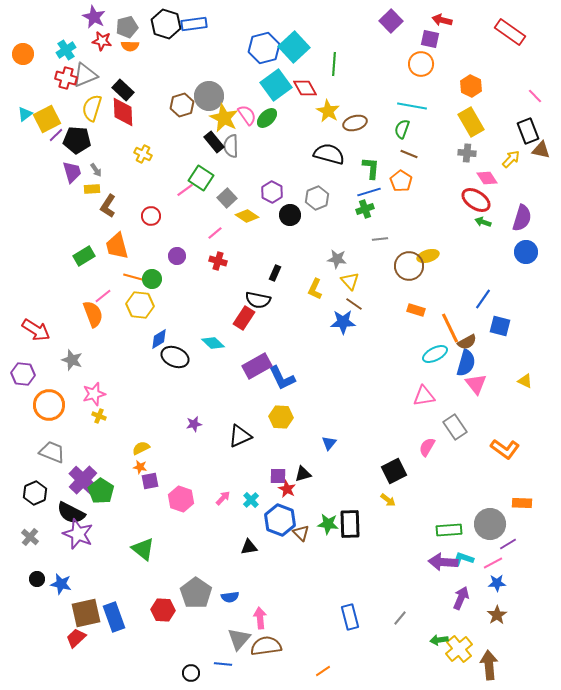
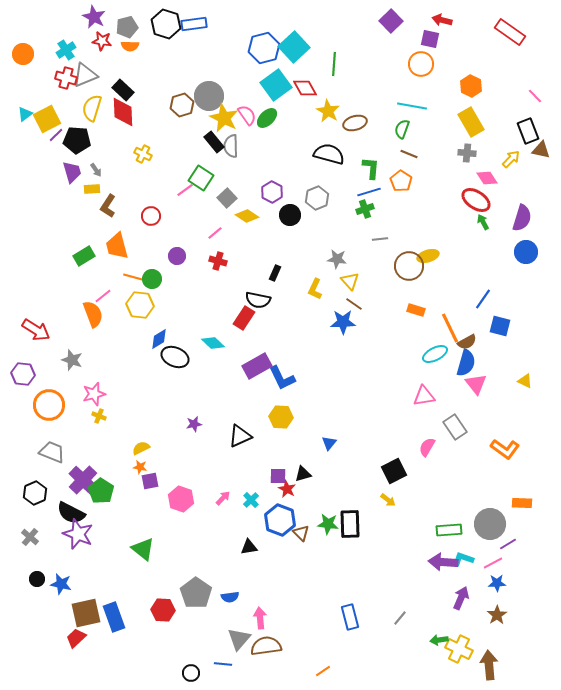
green arrow at (483, 222): rotated 42 degrees clockwise
yellow cross at (459, 649): rotated 24 degrees counterclockwise
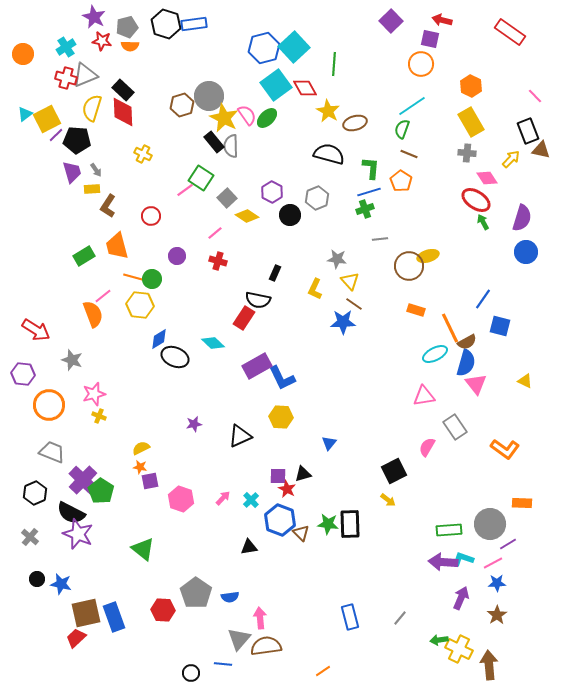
cyan cross at (66, 50): moved 3 px up
cyan line at (412, 106): rotated 44 degrees counterclockwise
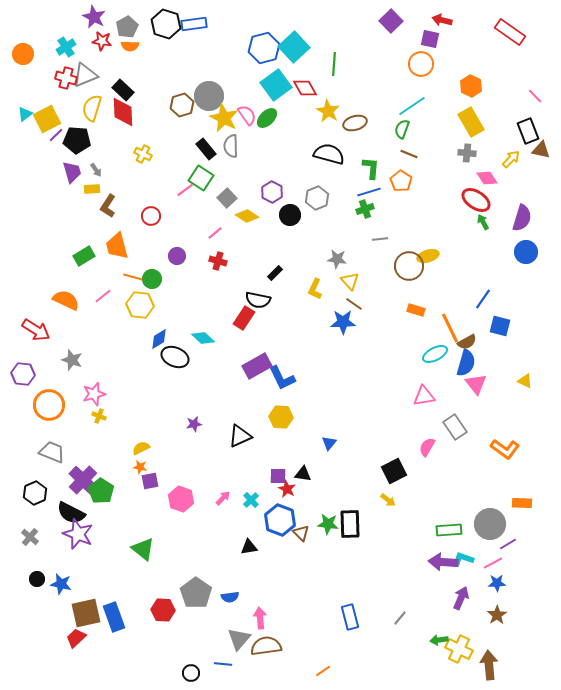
gray pentagon at (127, 27): rotated 15 degrees counterclockwise
black rectangle at (214, 142): moved 8 px left, 7 px down
black rectangle at (275, 273): rotated 21 degrees clockwise
orange semicircle at (93, 314): moved 27 px left, 14 px up; rotated 44 degrees counterclockwise
cyan diamond at (213, 343): moved 10 px left, 5 px up
black triangle at (303, 474): rotated 24 degrees clockwise
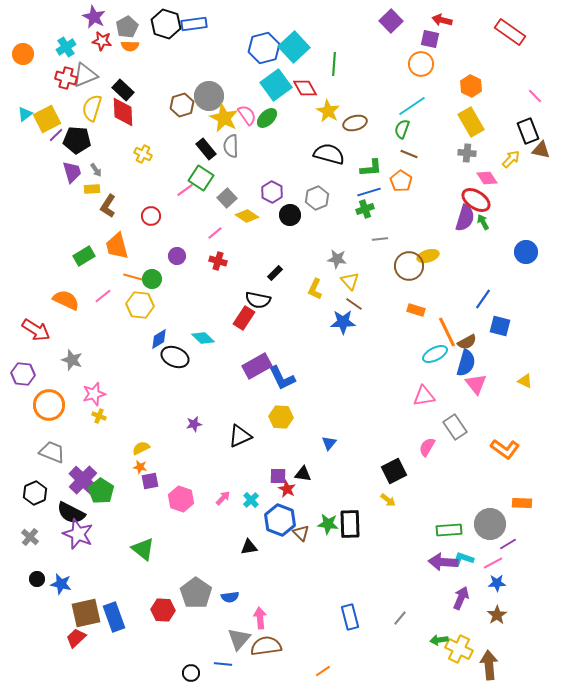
green L-shape at (371, 168): rotated 80 degrees clockwise
purple semicircle at (522, 218): moved 57 px left
orange line at (450, 328): moved 3 px left, 4 px down
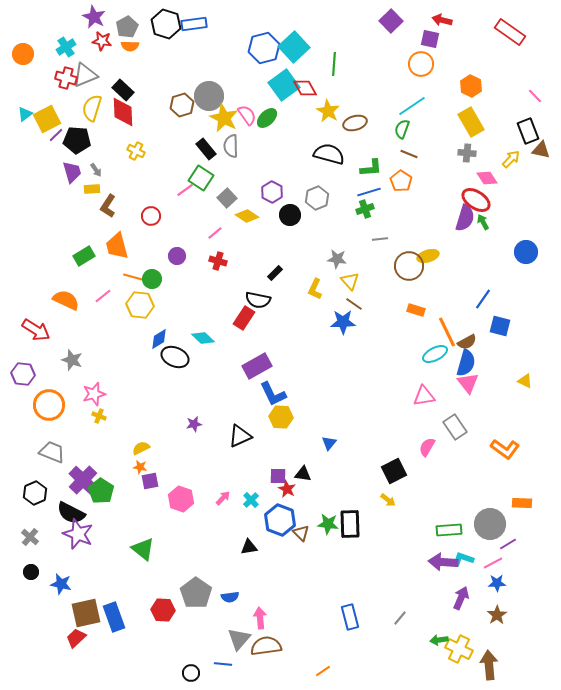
cyan square at (276, 85): moved 8 px right
yellow cross at (143, 154): moved 7 px left, 3 px up
blue L-shape at (282, 378): moved 9 px left, 16 px down
pink triangle at (476, 384): moved 8 px left, 1 px up
black circle at (37, 579): moved 6 px left, 7 px up
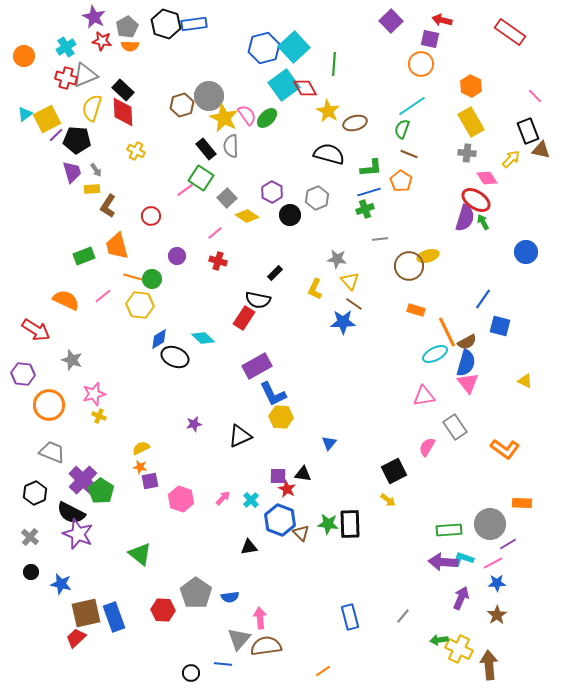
orange circle at (23, 54): moved 1 px right, 2 px down
green rectangle at (84, 256): rotated 10 degrees clockwise
green triangle at (143, 549): moved 3 px left, 5 px down
gray line at (400, 618): moved 3 px right, 2 px up
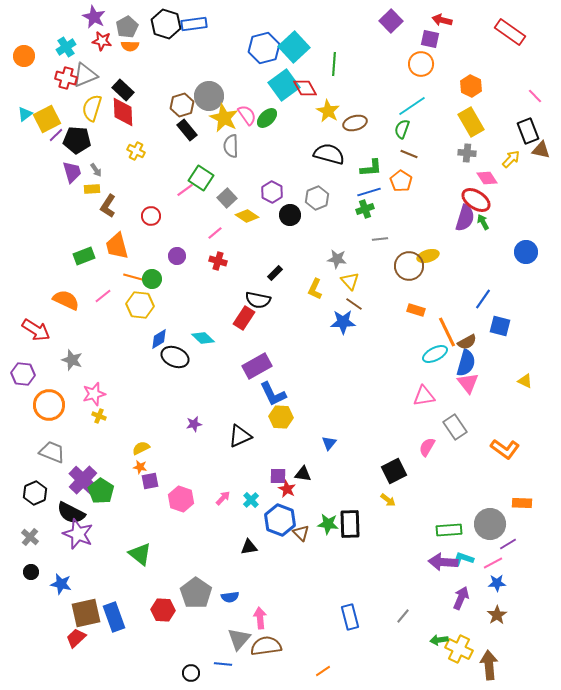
black rectangle at (206, 149): moved 19 px left, 19 px up
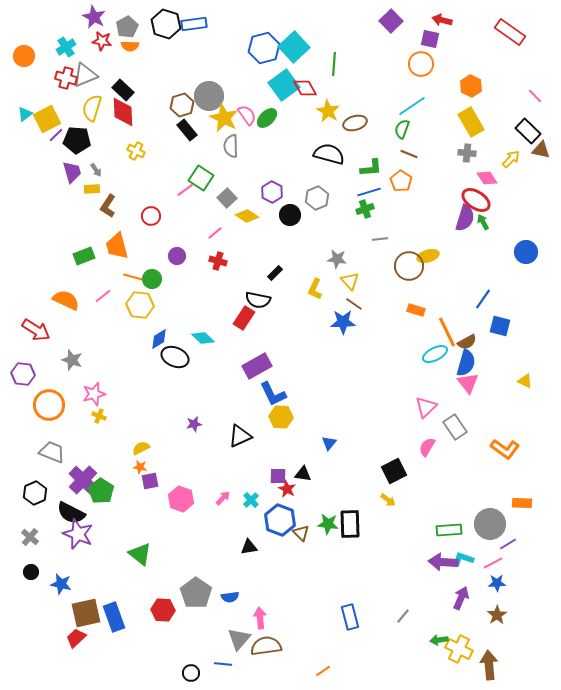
black rectangle at (528, 131): rotated 25 degrees counterclockwise
pink triangle at (424, 396): moved 2 px right, 11 px down; rotated 35 degrees counterclockwise
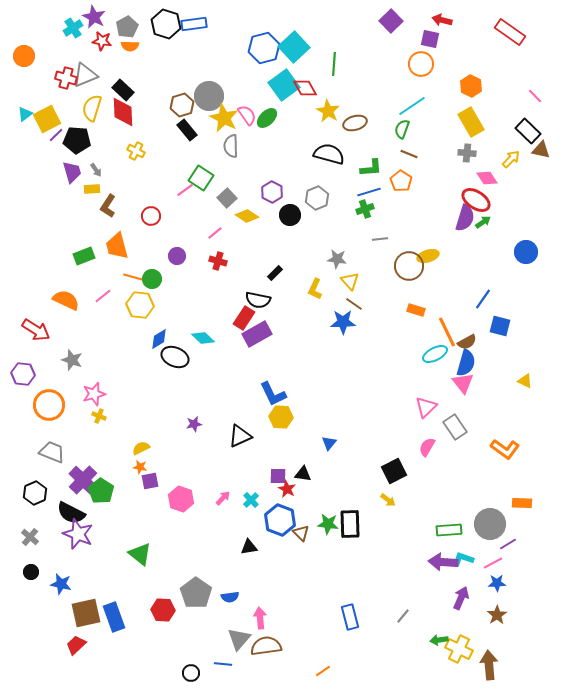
cyan cross at (66, 47): moved 7 px right, 19 px up
green arrow at (483, 222): rotated 84 degrees clockwise
purple rectangle at (257, 366): moved 32 px up
pink triangle at (468, 383): moved 5 px left
red trapezoid at (76, 638): moved 7 px down
